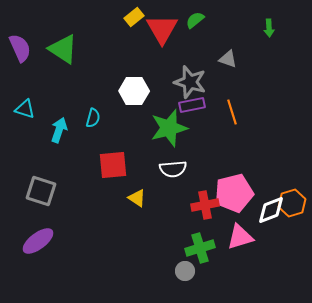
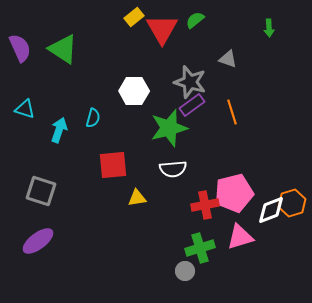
purple rectangle: rotated 25 degrees counterclockwise
yellow triangle: rotated 42 degrees counterclockwise
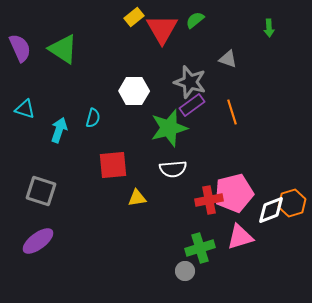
red cross: moved 4 px right, 5 px up
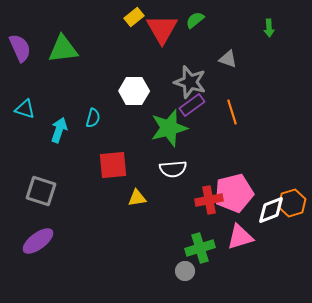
green triangle: rotated 40 degrees counterclockwise
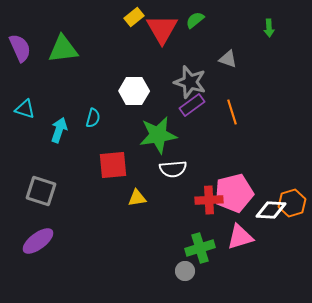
green star: moved 11 px left, 7 px down; rotated 6 degrees clockwise
red cross: rotated 8 degrees clockwise
white diamond: rotated 24 degrees clockwise
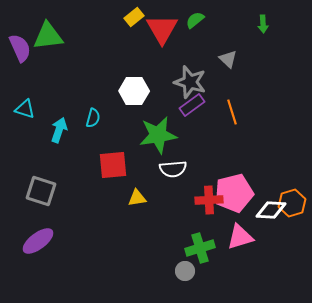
green arrow: moved 6 px left, 4 px up
green triangle: moved 15 px left, 13 px up
gray triangle: rotated 24 degrees clockwise
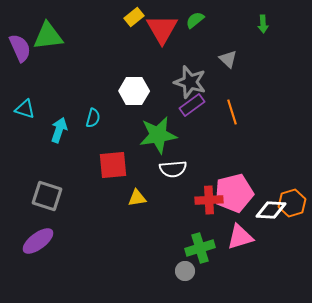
gray square: moved 6 px right, 5 px down
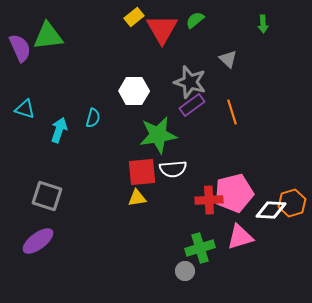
red square: moved 29 px right, 7 px down
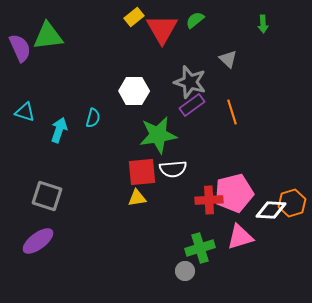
cyan triangle: moved 3 px down
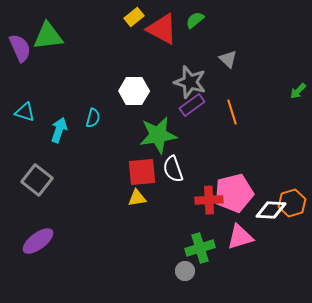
green arrow: moved 35 px right, 67 px down; rotated 48 degrees clockwise
red triangle: rotated 32 degrees counterclockwise
white semicircle: rotated 76 degrees clockwise
gray square: moved 10 px left, 16 px up; rotated 20 degrees clockwise
